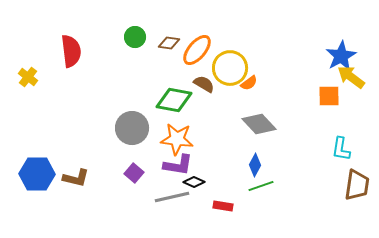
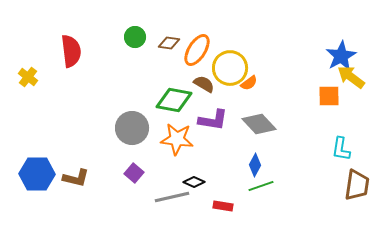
orange ellipse: rotated 8 degrees counterclockwise
purple L-shape: moved 35 px right, 45 px up
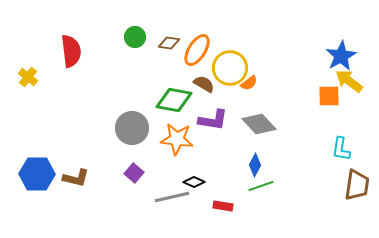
yellow arrow: moved 2 px left, 4 px down
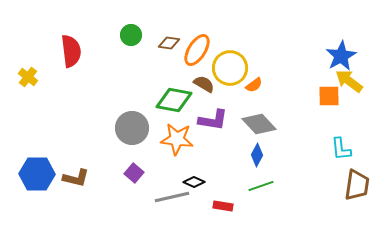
green circle: moved 4 px left, 2 px up
orange semicircle: moved 5 px right, 2 px down
cyan L-shape: rotated 15 degrees counterclockwise
blue diamond: moved 2 px right, 10 px up
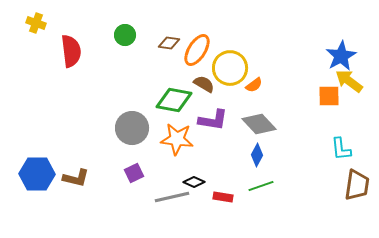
green circle: moved 6 px left
yellow cross: moved 8 px right, 54 px up; rotated 18 degrees counterclockwise
purple square: rotated 24 degrees clockwise
red rectangle: moved 9 px up
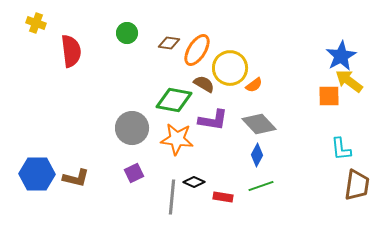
green circle: moved 2 px right, 2 px up
gray line: rotated 72 degrees counterclockwise
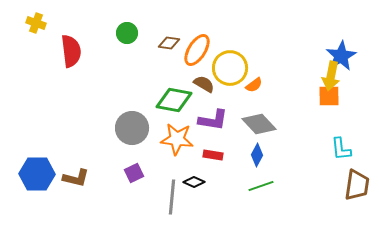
yellow arrow: moved 18 px left, 5 px up; rotated 116 degrees counterclockwise
red rectangle: moved 10 px left, 42 px up
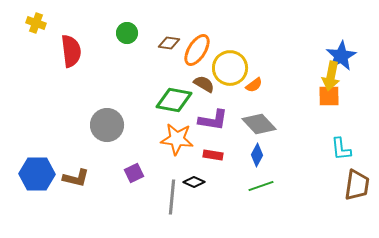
gray circle: moved 25 px left, 3 px up
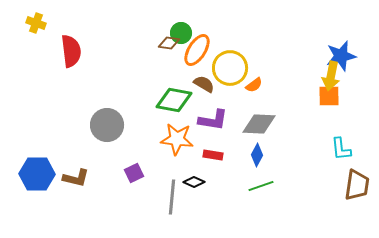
green circle: moved 54 px right
blue star: rotated 16 degrees clockwise
gray diamond: rotated 44 degrees counterclockwise
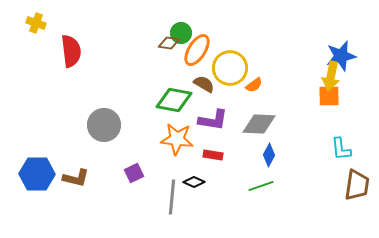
gray circle: moved 3 px left
blue diamond: moved 12 px right
